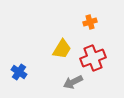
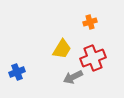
blue cross: moved 2 px left; rotated 35 degrees clockwise
gray arrow: moved 5 px up
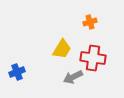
red cross: rotated 30 degrees clockwise
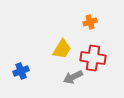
blue cross: moved 4 px right, 1 px up
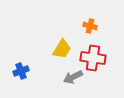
orange cross: moved 4 px down; rotated 32 degrees clockwise
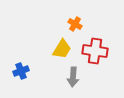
orange cross: moved 15 px left, 2 px up; rotated 16 degrees clockwise
red cross: moved 2 px right, 7 px up
gray arrow: rotated 60 degrees counterclockwise
